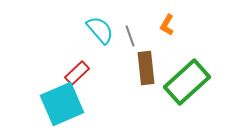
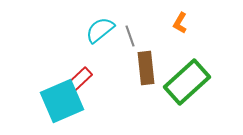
orange L-shape: moved 13 px right, 2 px up
cyan semicircle: rotated 88 degrees counterclockwise
red rectangle: moved 3 px right, 6 px down
cyan square: moved 3 px up
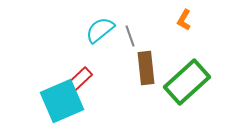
orange L-shape: moved 4 px right, 3 px up
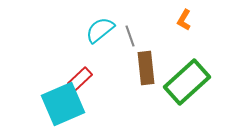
cyan square: moved 1 px right, 3 px down
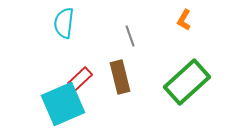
cyan semicircle: moved 36 px left, 7 px up; rotated 44 degrees counterclockwise
brown rectangle: moved 26 px left, 9 px down; rotated 8 degrees counterclockwise
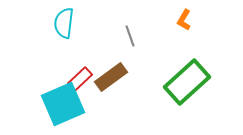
brown rectangle: moved 9 px left; rotated 68 degrees clockwise
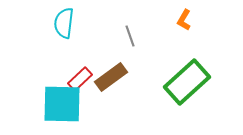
cyan square: moved 1 px left; rotated 24 degrees clockwise
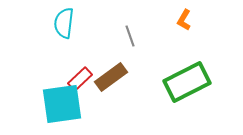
green rectangle: rotated 15 degrees clockwise
cyan square: rotated 9 degrees counterclockwise
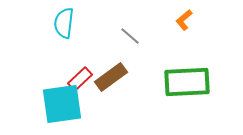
orange L-shape: rotated 20 degrees clockwise
gray line: rotated 30 degrees counterclockwise
green rectangle: rotated 24 degrees clockwise
